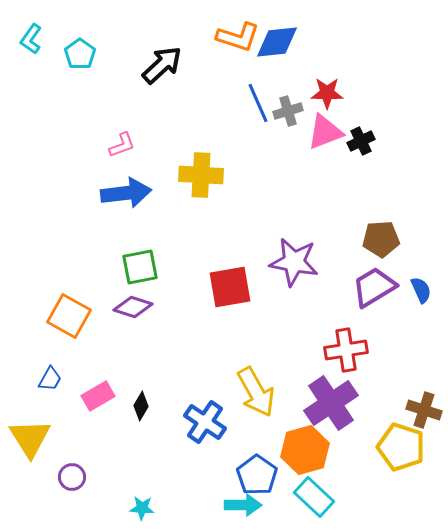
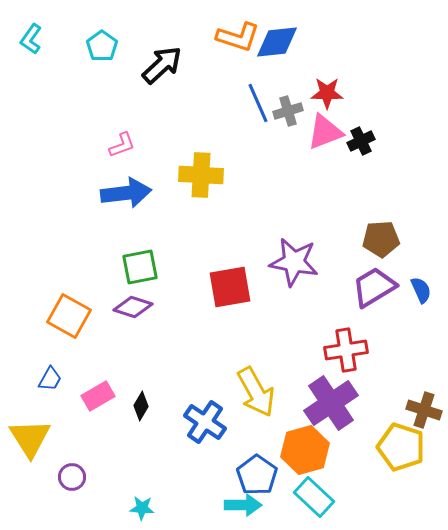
cyan pentagon: moved 22 px right, 8 px up
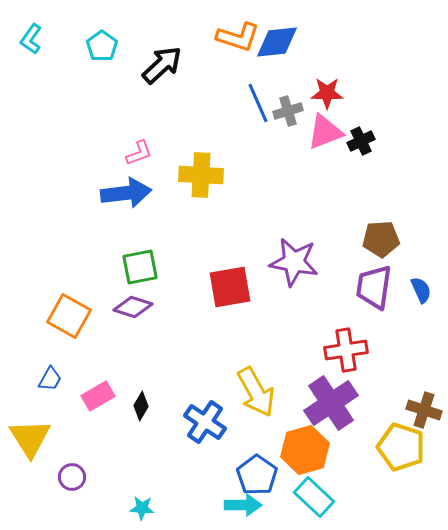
pink L-shape: moved 17 px right, 8 px down
purple trapezoid: rotated 51 degrees counterclockwise
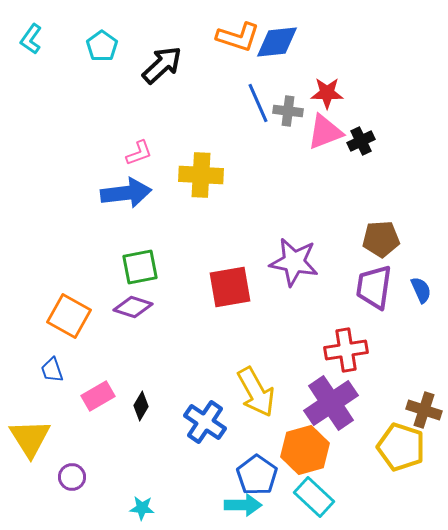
gray cross: rotated 24 degrees clockwise
blue trapezoid: moved 2 px right, 9 px up; rotated 132 degrees clockwise
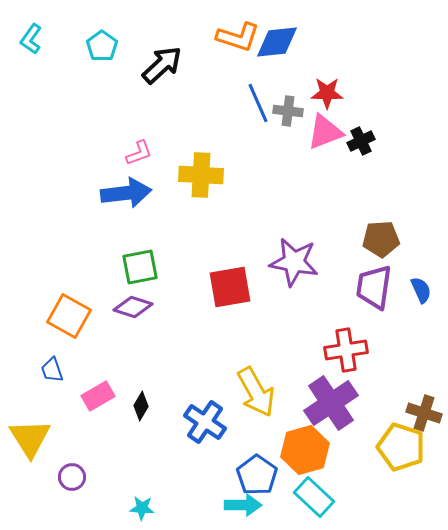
brown cross: moved 3 px down
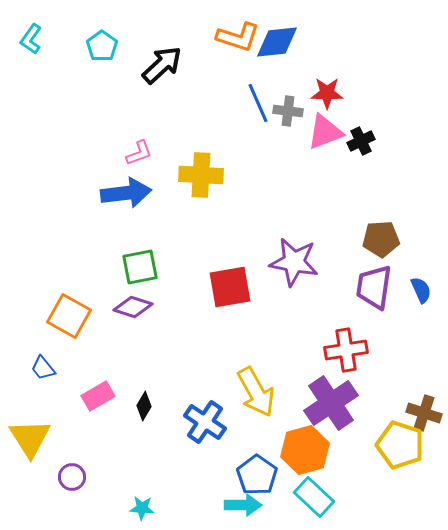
blue trapezoid: moved 9 px left, 2 px up; rotated 20 degrees counterclockwise
black diamond: moved 3 px right
yellow pentagon: moved 1 px left, 2 px up
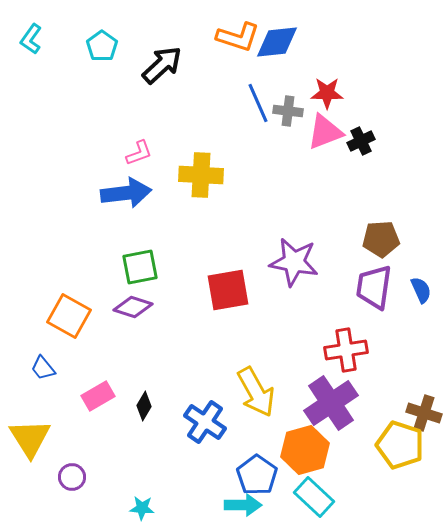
red square: moved 2 px left, 3 px down
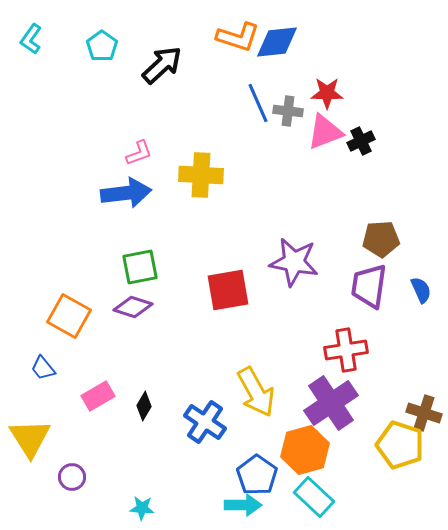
purple trapezoid: moved 5 px left, 1 px up
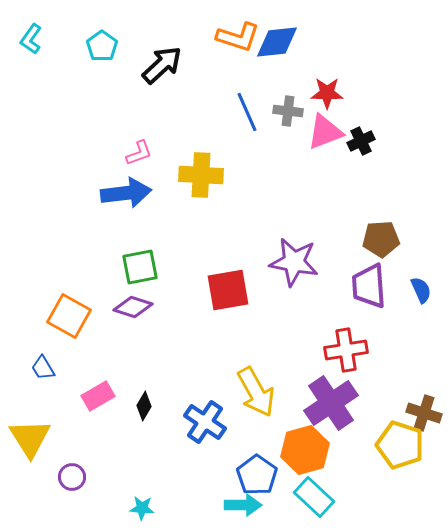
blue line: moved 11 px left, 9 px down
purple trapezoid: rotated 12 degrees counterclockwise
blue trapezoid: rotated 8 degrees clockwise
